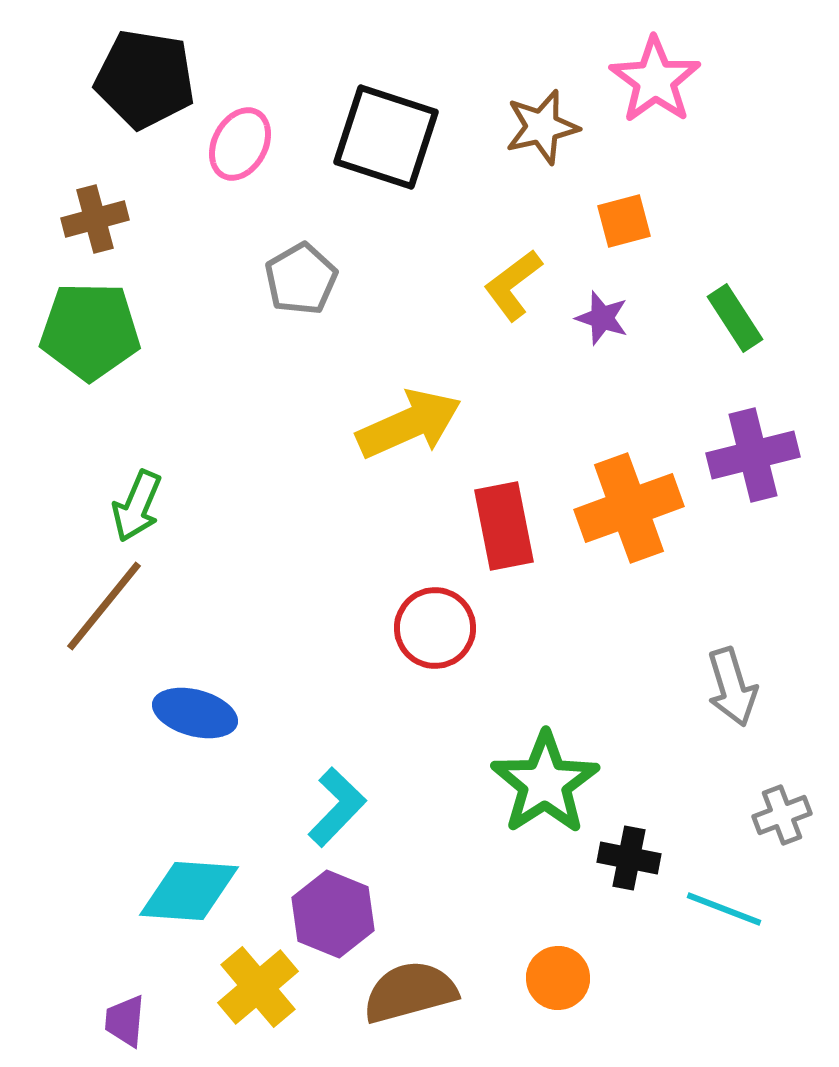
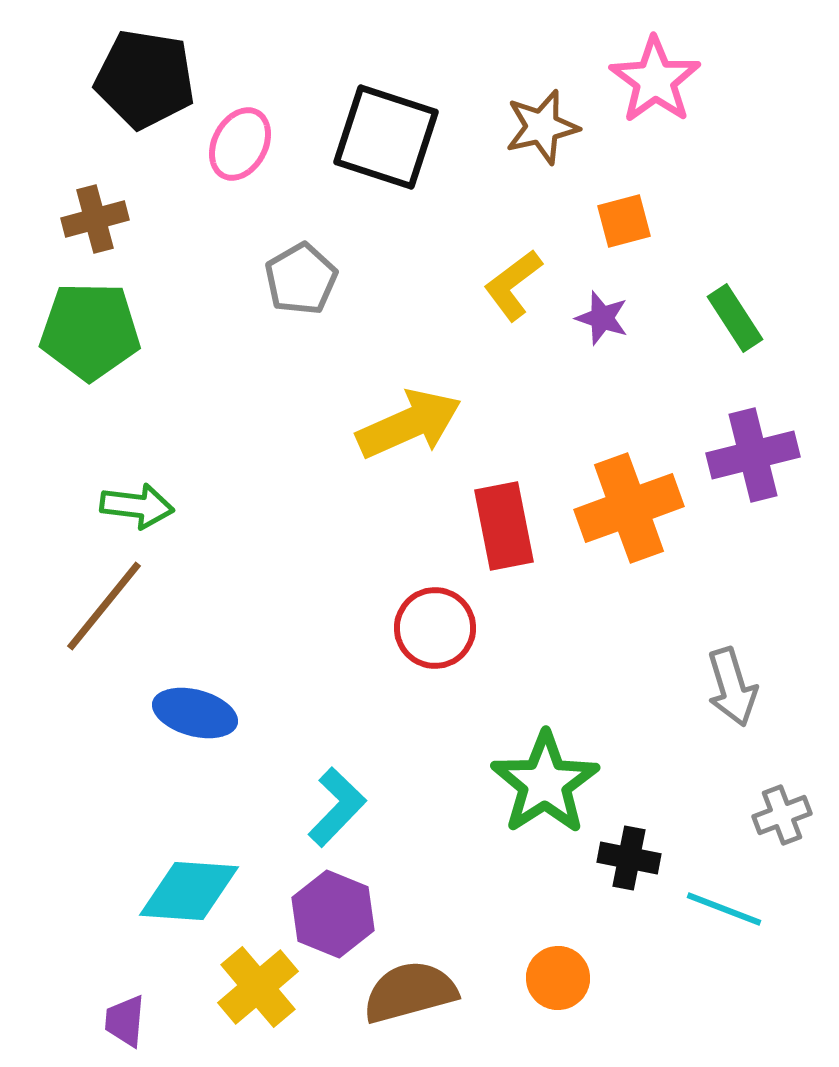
green arrow: rotated 106 degrees counterclockwise
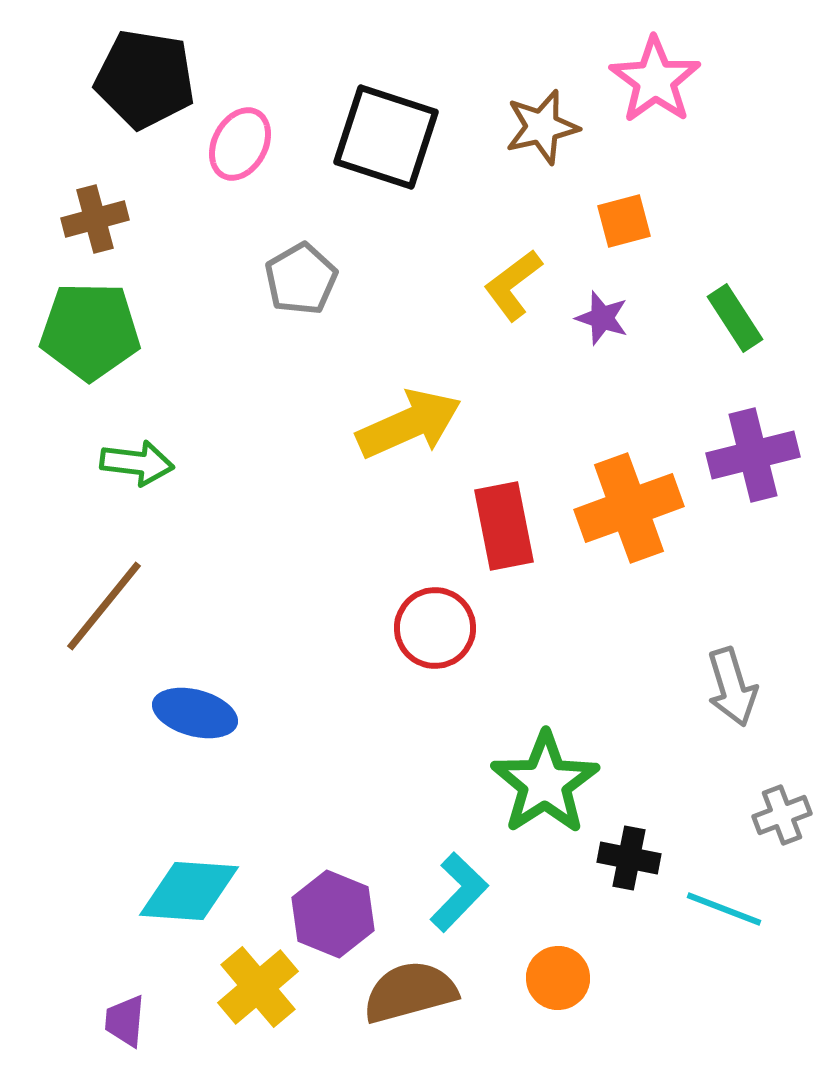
green arrow: moved 43 px up
cyan L-shape: moved 122 px right, 85 px down
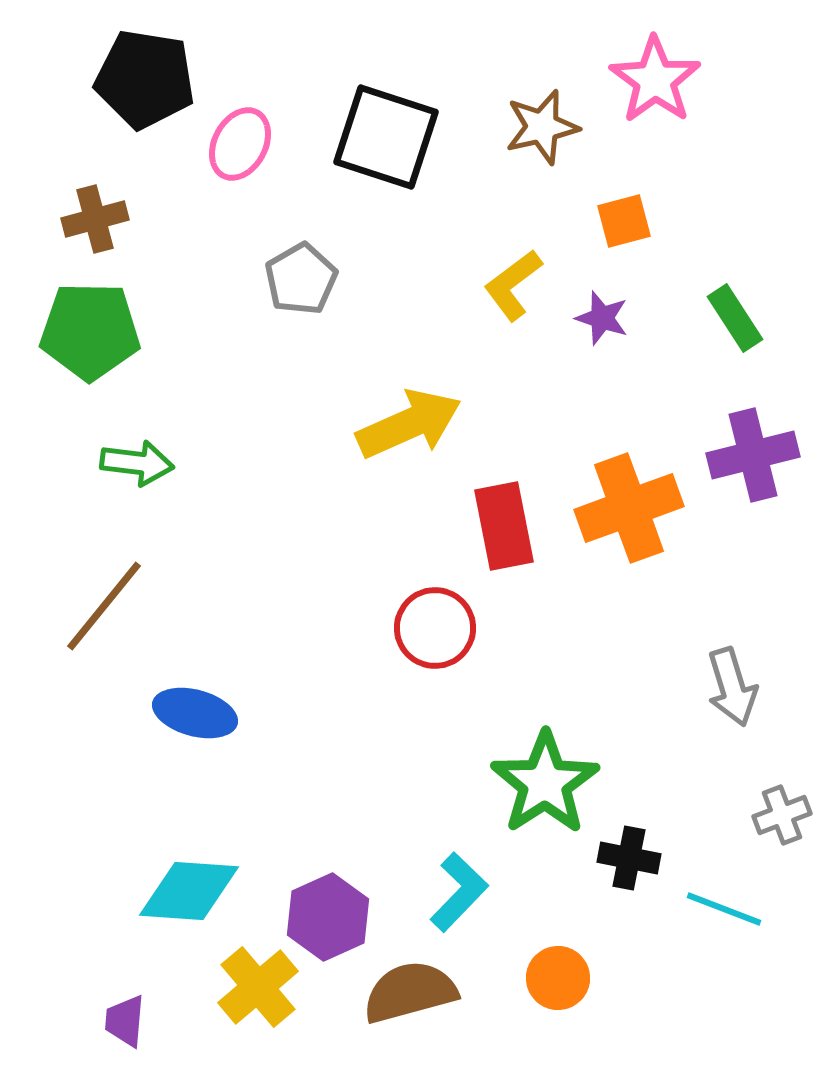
purple hexagon: moved 5 px left, 3 px down; rotated 14 degrees clockwise
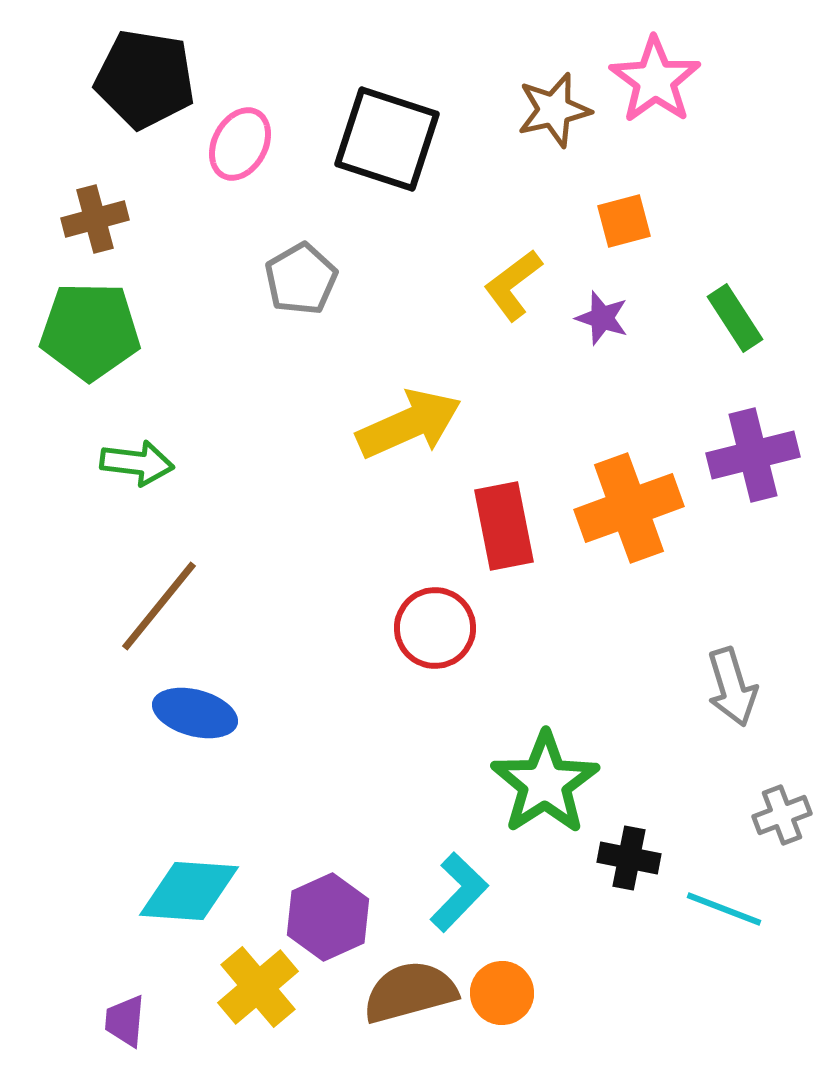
brown star: moved 12 px right, 17 px up
black square: moved 1 px right, 2 px down
brown line: moved 55 px right
orange circle: moved 56 px left, 15 px down
